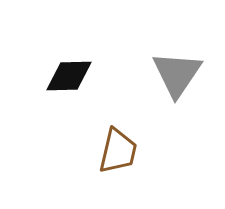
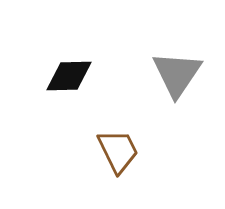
brown trapezoid: rotated 39 degrees counterclockwise
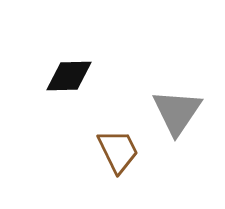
gray triangle: moved 38 px down
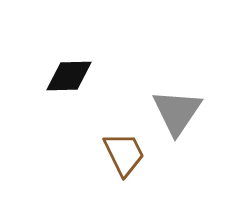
brown trapezoid: moved 6 px right, 3 px down
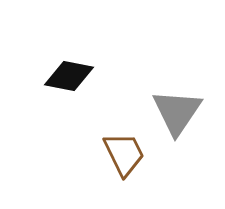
black diamond: rotated 12 degrees clockwise
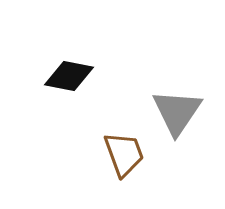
brown trapezoid: rotated 6 degrees clockwise
